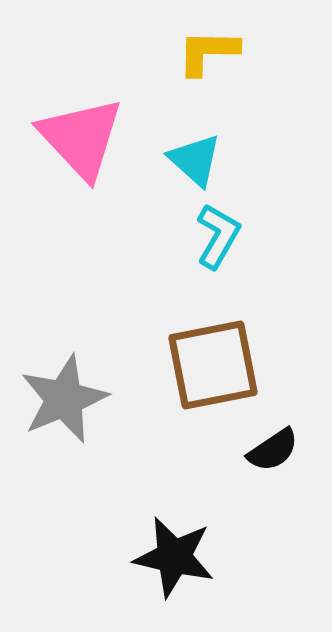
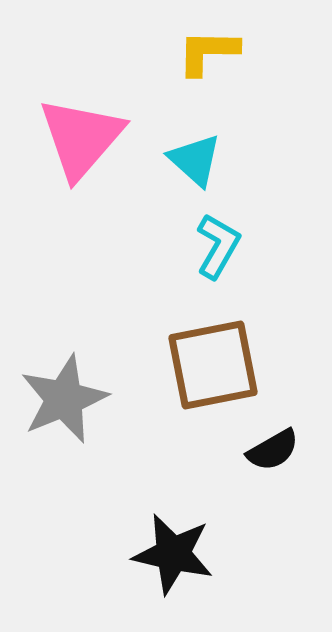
pink triangle: rotated 24 degrees clockwise
cyan L-shape: moved 10 px down
black semicircle: rotated 4 degrees clockwise
black star: moved 1 px left, 3 px up
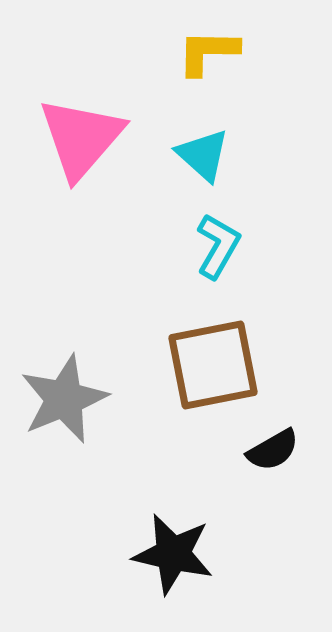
cyan triangle: moved 8 px right, 5 px up
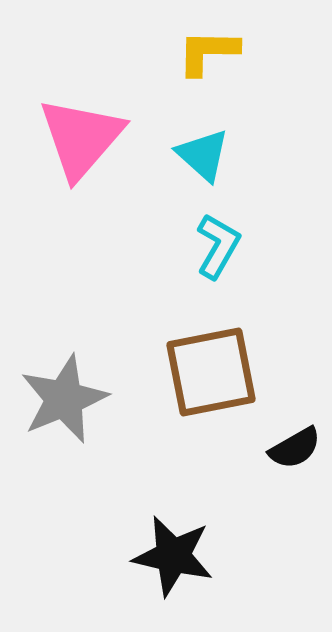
brown square: moved 2 px left, 7 px down
black semicircle: moved 22 px right, 2 px up
black star: moved 2 px down
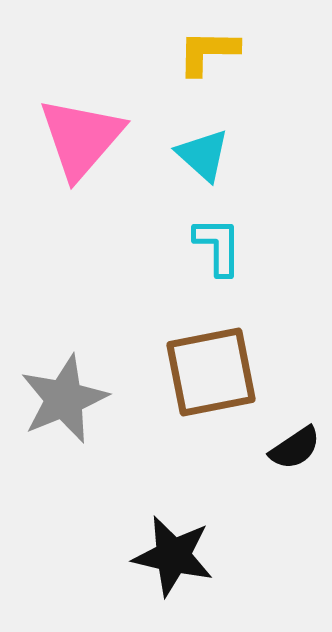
cyan L-shape: rotated 30 degrees counterclockwise
black semicircle: rotated 4 degrees counterclockwise
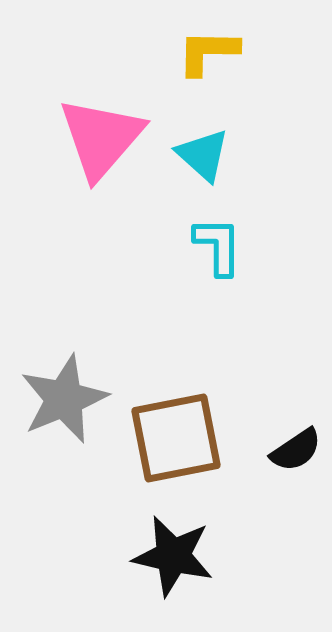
pink triangle: moved 20 px right
brown square: moved 35 px left, 66 px down
black semicircle: moved 1 px right, 2 px down
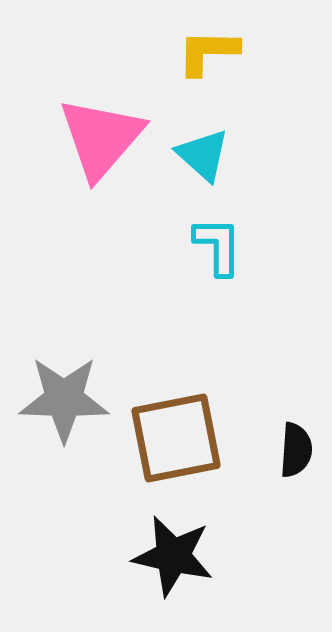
gray star: rotated 24 degrees clockwise
black semicircle: rotated 52 degrees counterclockwise
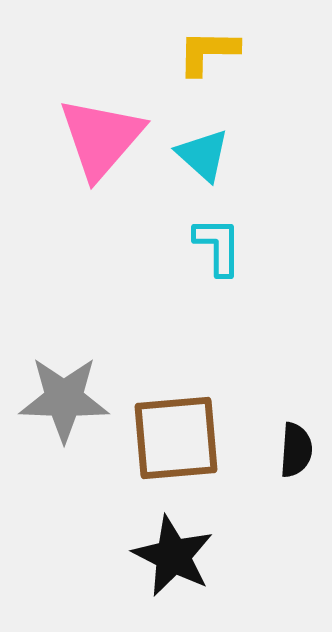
brown square: rotated 6 degrees clockwise
black star: rotated 14 degrees clockwise
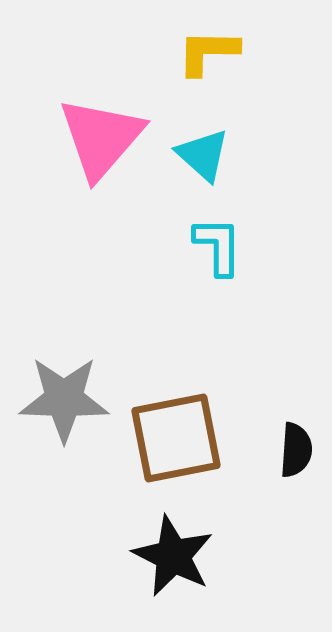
brown square: rotated 6 degrees counterclockwise
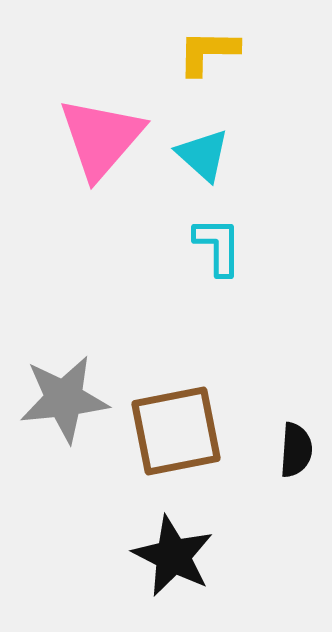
gray star: rotated 8 degrees counterclockwise
brown square: moved 7 px up
